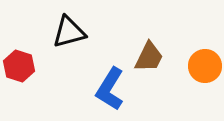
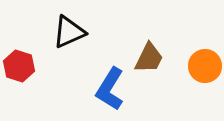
black triangle: rotated 9 degrees counterclockwise
brown trapezoid: moved 1 px down
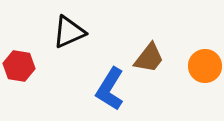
brown trapezoid: rotated 12 degrees clockwise
red hexagon: rotated 8 degrees counterclockwise
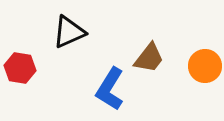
red hexagon: moved 1 px right, 2 px down
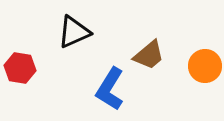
black triangle: moved 5 px right
brown trapezoid: moved 3 px up; rotated 12 degrees clockwise
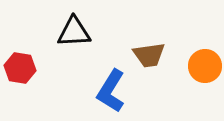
black triangle: rotated 21 degrees clockwise
brown trapezoid: rotated 32 degrees clockwise
blue L-shape: moved 1 px right, 2 px down
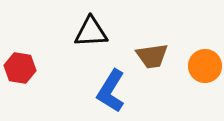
black triangle: moved 17 px right
brown trapezoid: moved 3 px right, 1 px down
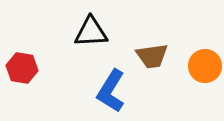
red hexagon: moved 2 px right
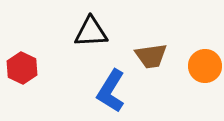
brown trapezoid: moved 1 px left
red hexagon: rotated 16 degrees clockwise
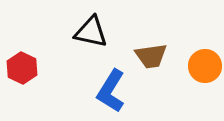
black triangle: rotated 15 degrees clockwise
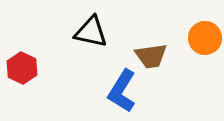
orange circle: moved 28 px up
blue L-shape: moved 11 px right
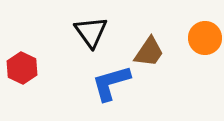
black triangle: rotated 42 degrees clockwise
brown trapezoid: moved 2 px left, 4 px up; rotated 48 degrees counterclockwise
blue L-shape: moved 11 px left, 8 px up; rotated 42 degrees clockwise
